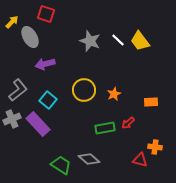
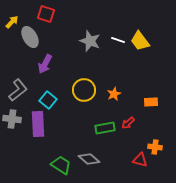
white line: rotated 24 degrees counterclockwise
purple arrow: rotated 48 degrees counterclockwise
gray cross: rotated 30 degrees clockwise
purple rectangle: rotated 40 degrees clockwise
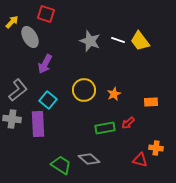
orange cross: moved 1 px right, 1 px down
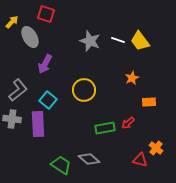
orange star: moved 18 px right, 16 px up
orange rectangle: moved 2 px left
orange cross: rotated 32 degrees clockwise
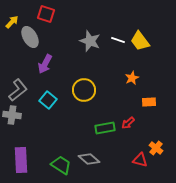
gray cross: moved 4 px up
purple rectangle: moved 17 px left, 36 px down
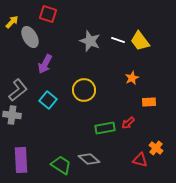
red square: moved 2 px right
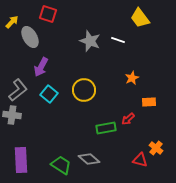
yellow trapezoid: moved 23 px up
purple arrow: moved 4 px left, 3 px down
cyan square: moved 1 px right, 6 px up
red arrow: moved 4 px up
green rectangle: moved 1 px right
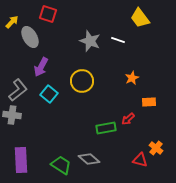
yellow circle: moved 2 px left, 9 px up
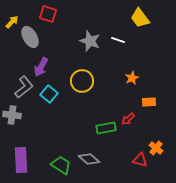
gray L-shape: moved 6 px right, 3 px up
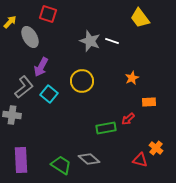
yellow arrow: moved 2 px left
white line: moved 6 px left, 1 px down
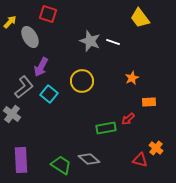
white line: moved 1 px right, 1 px down
gray cross: moved 1 px up; rotated 30 degrees clockwise
